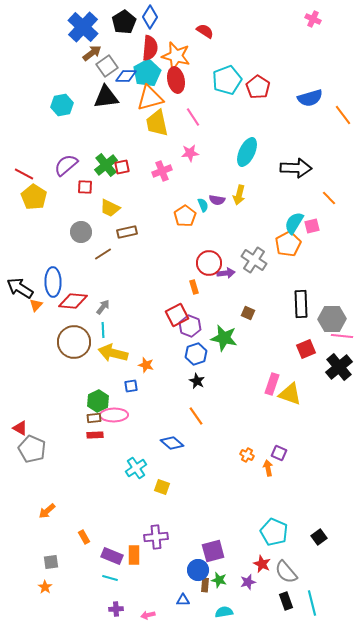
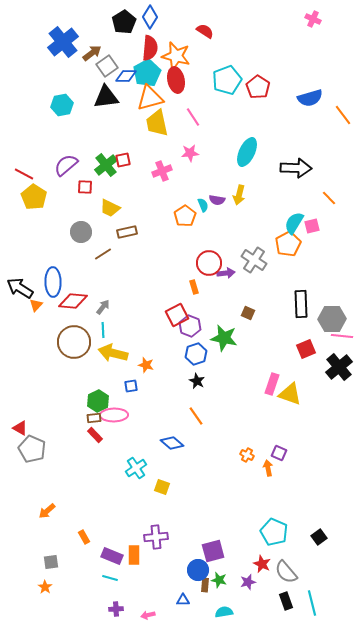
blue cross at (83, 27): moved 20 px left, 15 px down; rotated 8 degrees clockwise
red square at (122, 167): moved 1 px right, 7 px up
red rectangle at (95, 435): rotated 49 degrees clockwise
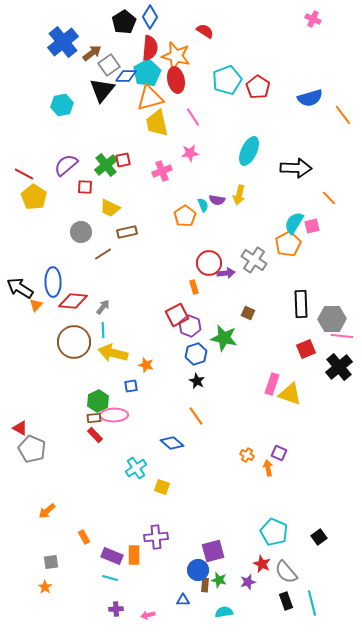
gray square at (107, 66): moved 2 px right, 1 px up
black triangle at (106, 97): moved 4 px left, 7 px up; rotated 44 degrees counterclockwise
cyan ellipse at (247, 152): moved 2 px right, 1 px up
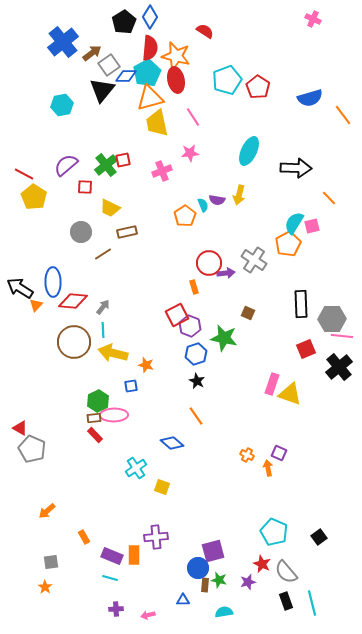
blue circle at (198, 570): moved 2 px up
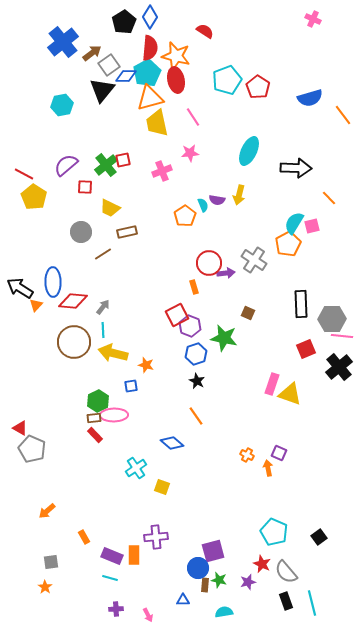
pink arrow at (148, 615): rotated 104 degrees counterclockwise
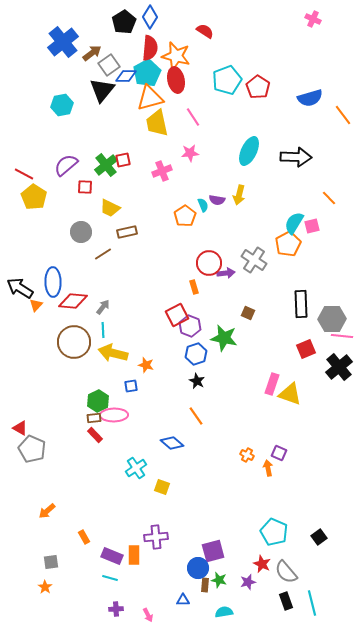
black arrow at (296, 168): moved 11 px up
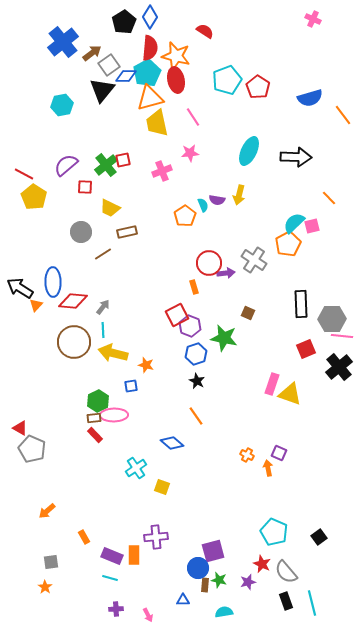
cyan semicircle at (294, 223): rotated 15 degrees clockwise
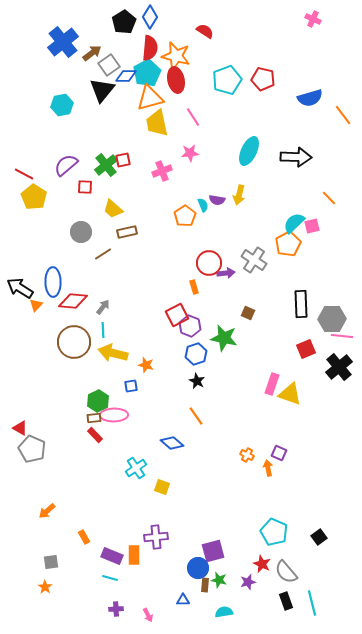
red pentagon at (258, 87): moved 5 px right, 8 px up; rotated 20 degrees counterclockwise
yellow trapezoid at (110, 208): moved 3 px right, 1 px down; rotated 15 degrees clockwise
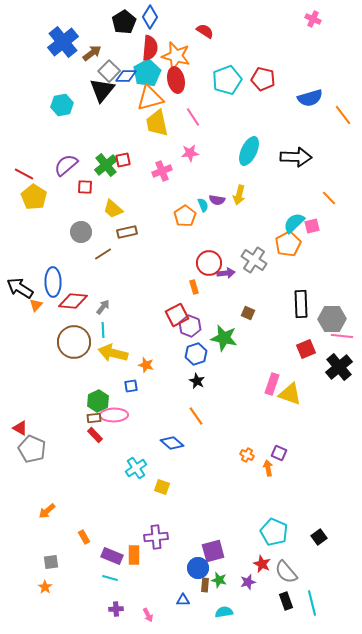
gray square at (109, 65): moved 6 px down; rotated 10 degrees counterclockwise
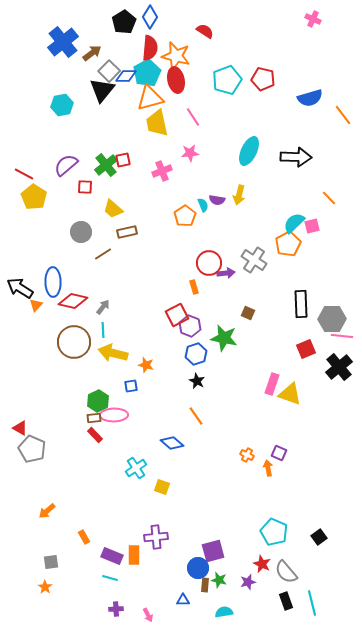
red diamond at (73, 301): rotated 8 degrees clockwise
